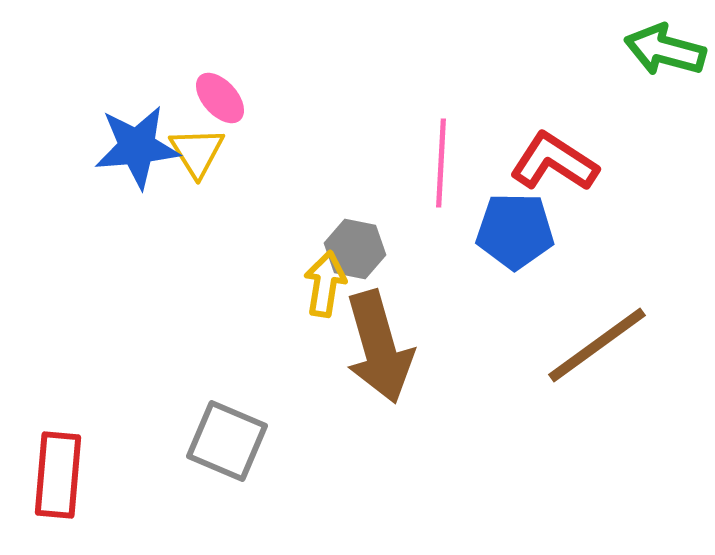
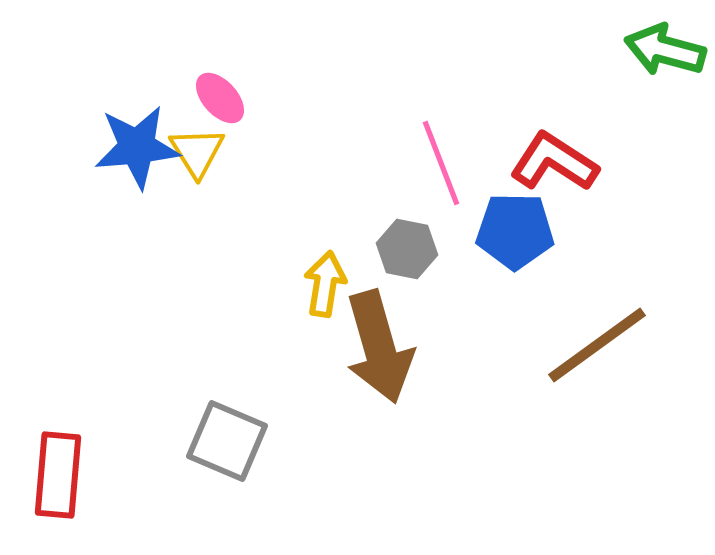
pink line: rotated 24 degrees counterclockwise
gray hexagon: moved 52 px right
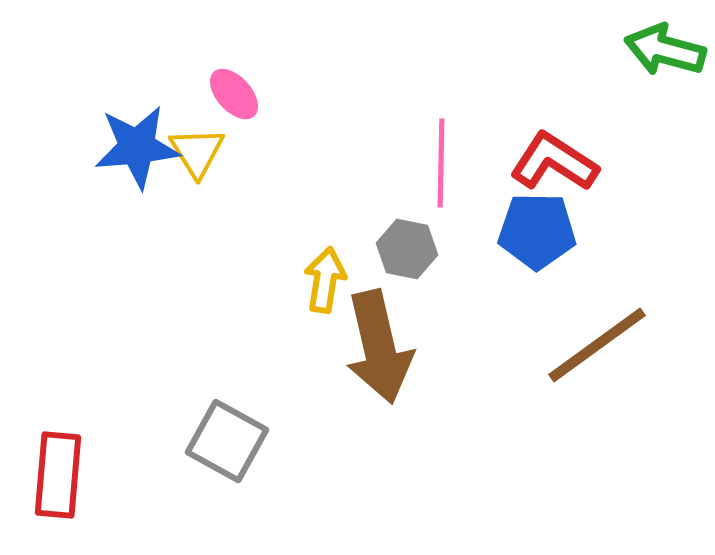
pink ellipse: moved 14 px right, 4 px up
pink line: rotated 22 degrees clockwise
blue pentagon: moved 22 px right
yellow arrow: moved 4 px up
brown arrow: rotated 3 degrees clockwise
gray square: rotated 6 degrees clockwise
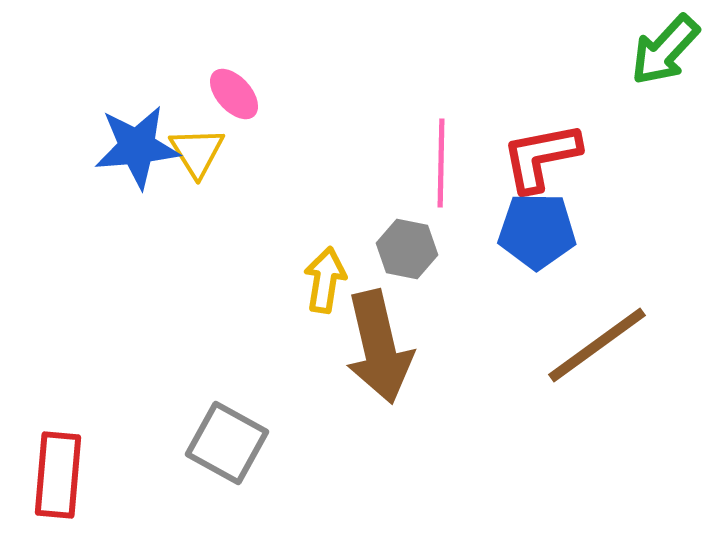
green arrow: rotated 62 degrees counterclockwise
red L-shape: moved 13 px left, 5 px up; rotated 44 degrees counterclockwise
gray square: moved 2 px down
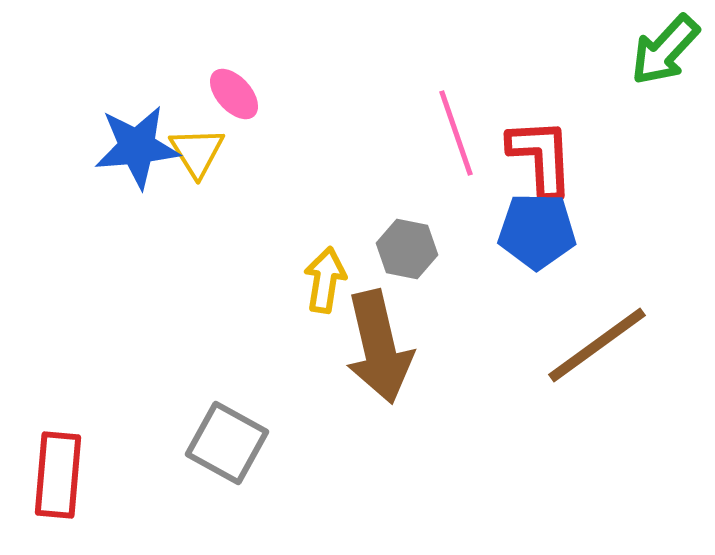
red L-shape: rotated 98 degrees clockwise
pink line: moved 15 px right, 30 px up; rotated 20 degrees counterclockwise
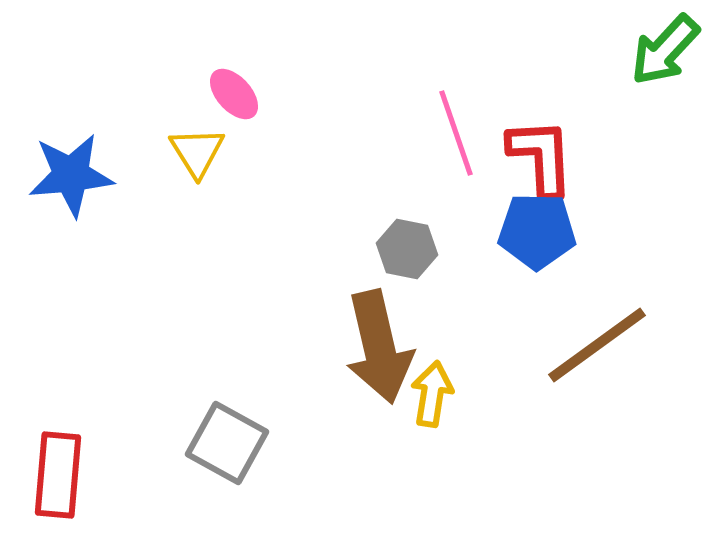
blue star: moved 66 px left, 28 px down
yellow arrow: moved 107 px right, 114 px down
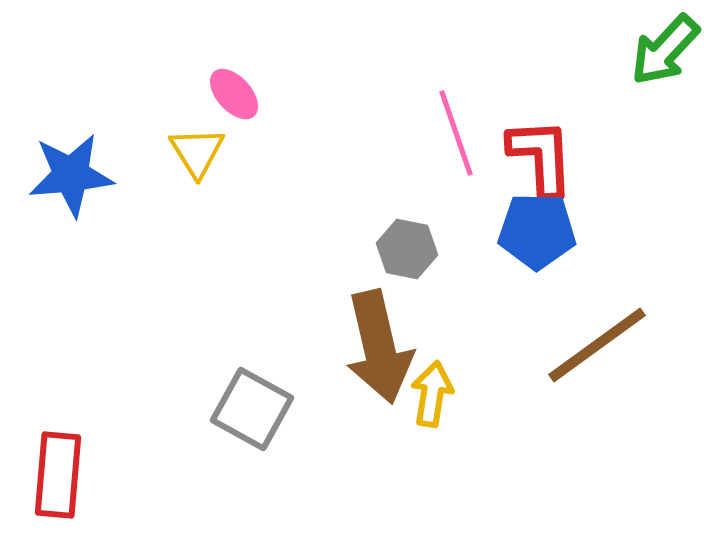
gray square: moved 25 px right, 34 px up
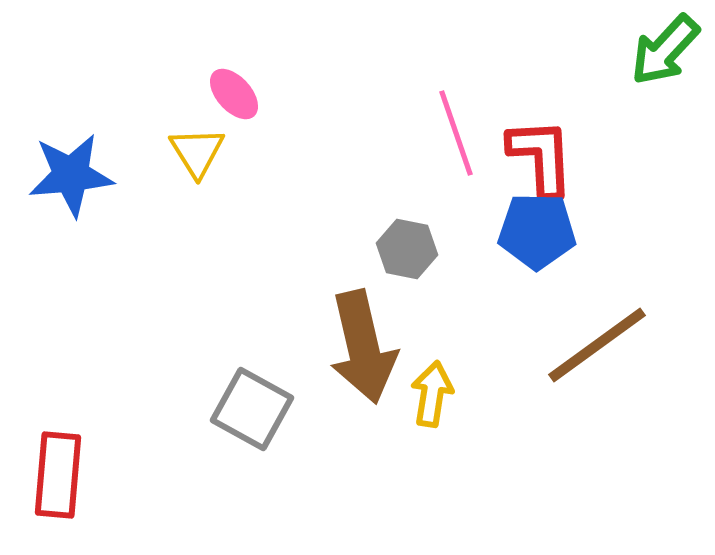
brown arrow: moved 16 px left
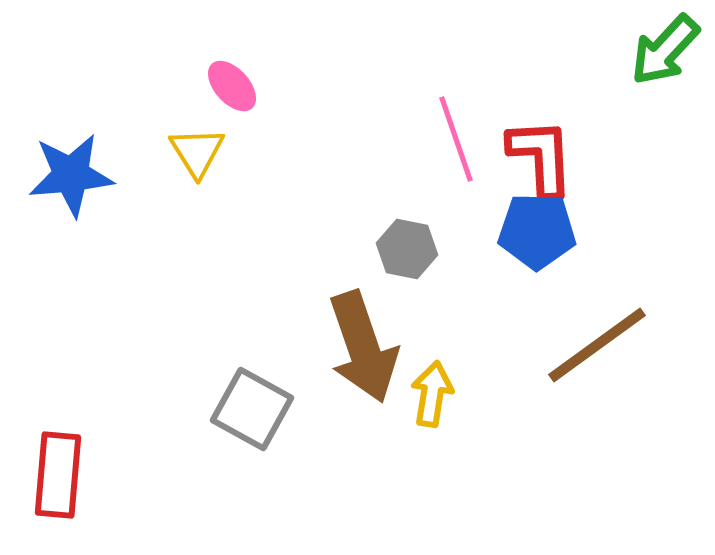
pink ellipse: moved 2 px left, 8 px up
pink line: moved 6 px down
brown arrow: rotated 6 degrees counterclockwise
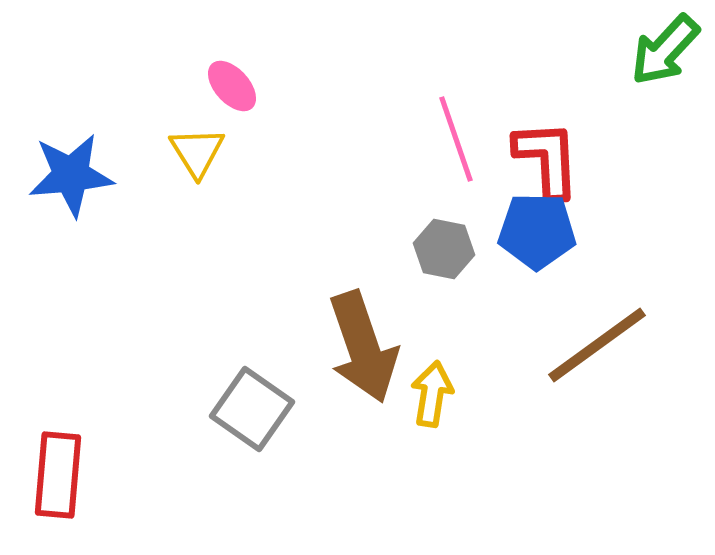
red L-shape: moved 6 px right, 2 px down
gray hexagon: moved 37 px right
gray square: rotated 6 degrees clockwise
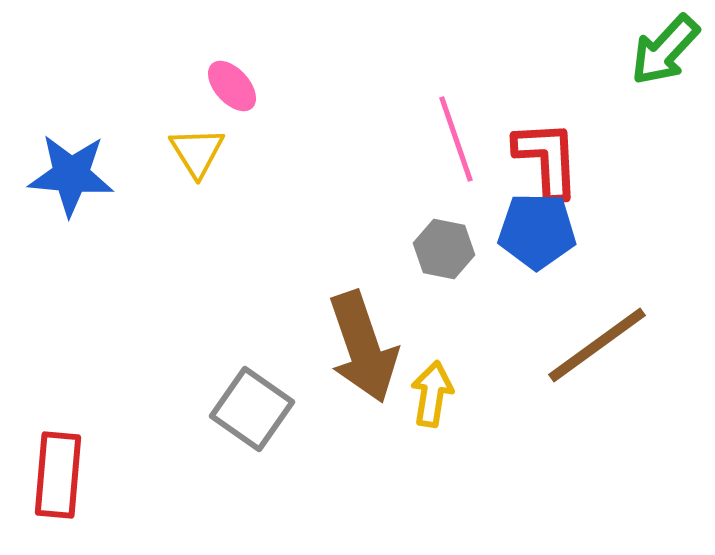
blue star: rotated 10 degrees clockwise
